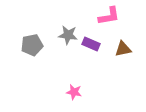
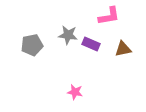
pink star: moved 1 px right
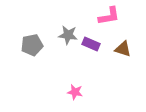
brown triangle: rotated 30 degrees clockwise
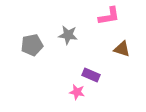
purple rectangle: moved 31 px down
brown triangle: moved 1 px left
pink star: moved 2 px right
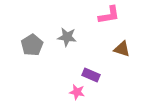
pink L-shape: moved 1 px up
gray star: moved 1 px left, 2 px down
gray pentagon: rotated 20 degrees counterclockwise
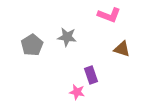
pink L-shape: rotated 30 degrees clockwise
purple rectangle: rotated 48 degrees clockwise
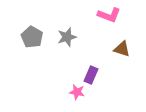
gray star: rotated 24 degrees counterclockwise
gray pentagon: moved 8 px up; rotated 10 degrees counterclockwise
purple rectangle: rotated 42 degrees clockwise
